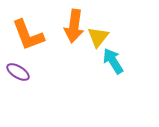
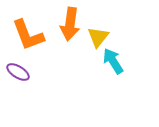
orange arrow: moved 4 px left, 2 px up
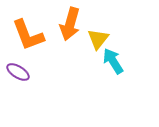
orange arrow: rotated 8 degrees clockwise
yellow triangle: moved 2 px down
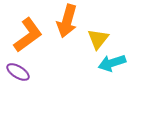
orange arrow: moved 3 px left, 3 px up
orange L-shape: rotated 105 degrees counterclockwise
cyan arrow: moved 1 px left, 2 px down; rotated 76 degrees counterclockwise
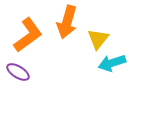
orange arrow: moved 1 px down
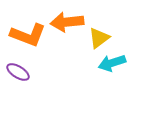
orange arrow: rotated 68 degrees clockwise
orange L-shape: rotated 57 degrees clockwise
yellow triangle: moved 1 px right, 1 px up; rotated 15 degrees clockwise
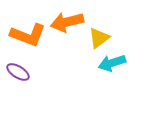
orange arrow: rotated 8 degrees counterclockwise
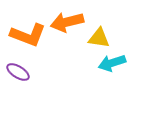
yellow triangle: rotated 45 degrees clockwise
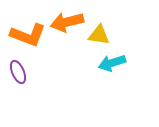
yellow triangle: moved 3 px up
purple ellipse: rotated 35 degrees clockwise
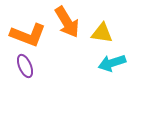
orange arrow: rotated 108 degrees counterclockwise
yellow triangle: moved 3 px right, 2 px up
purple ellipse: moved 7 px right, 6 px up
